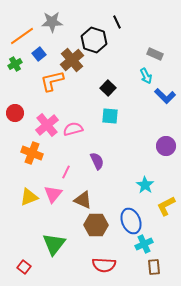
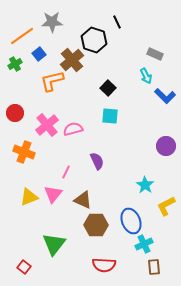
orange cross: moved 8 px left, 1 px up
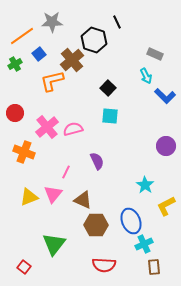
pink cross: moved 2 px down
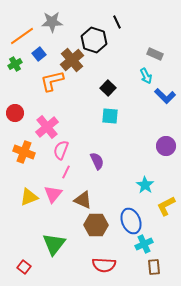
pink semicircle: moved 12 px left, 21 px down; rotated 54 degrees counterclockwise
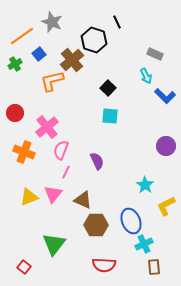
gray star: rotated 25 degrees clockwise
